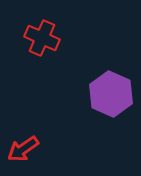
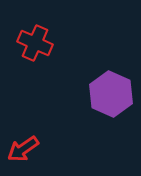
red cross: moved 7 px left, 5 px down
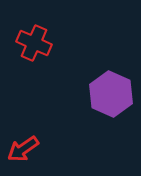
red cross: moved 1 px left
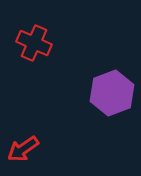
purple hexagon: moved 1 px right, 1 px up; rotated 15 degrees clockwise
